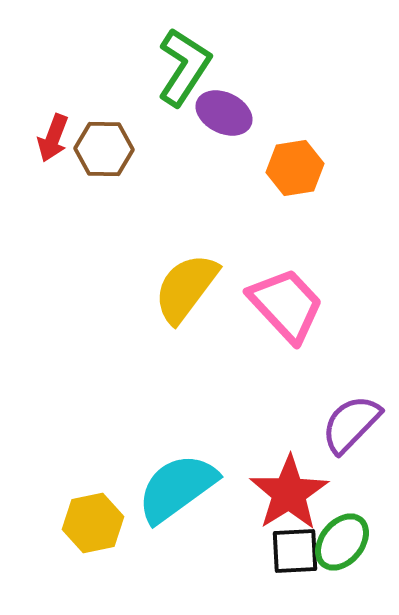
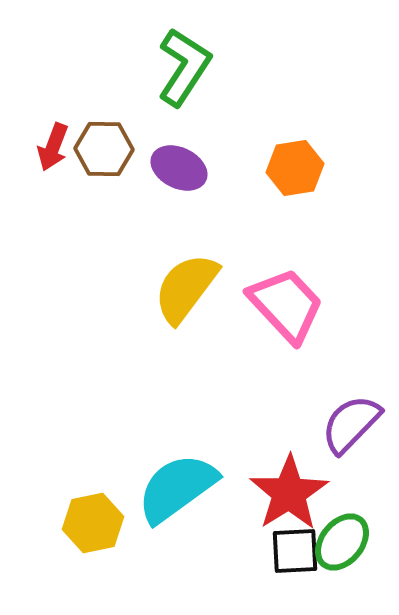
purple ellipse: moved 45 px left, 55 px down
red arrow: moved 9 px down
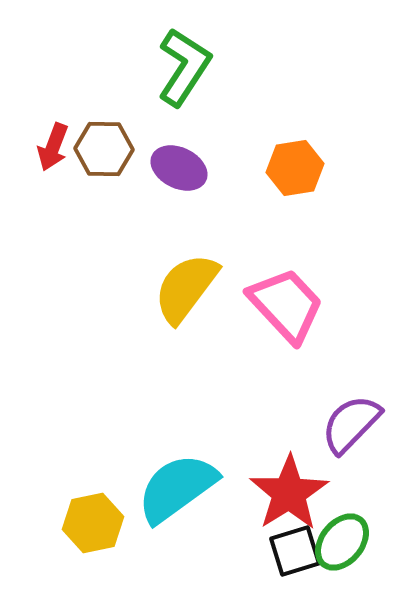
black square: rotated 14 degrees counterclockwise
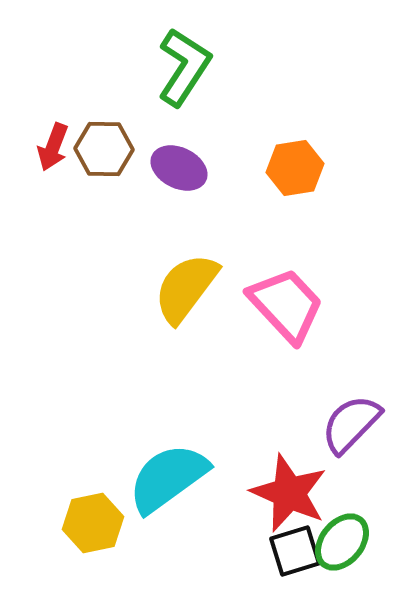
cyan semicircle: moved 9 px left, 10 px up
red star: rotated 16 degrees counterclockwise
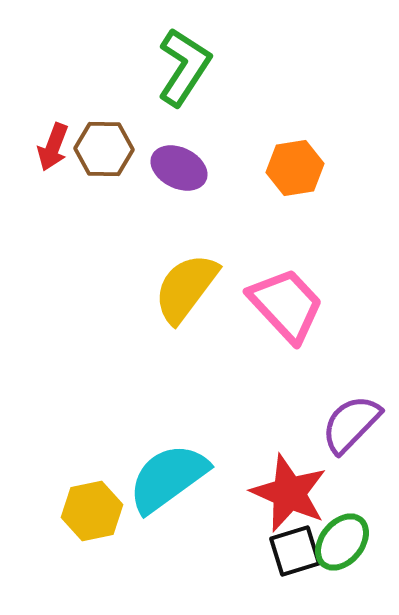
yellow hexagon: moved 1 px left, 12 px up
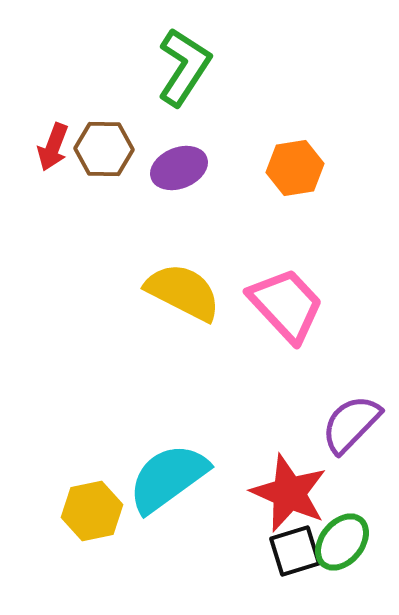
purple ellipse: rotated 48 degrees counterclockwise
yellow semicircle: moved 3 px left, 4 px down; rotated 80 degrees clockwise
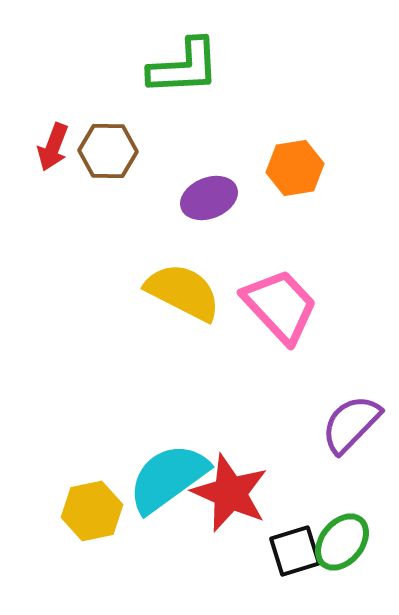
green L-shape: rotated 54 degrees clockwise
brown hexagon: moved 4 px right, 2 px down
purple ellipse: moved 30 px right, 30 px down
pink trapezoid: moved 6 px left, 1 px down
red star: moved 59 px left
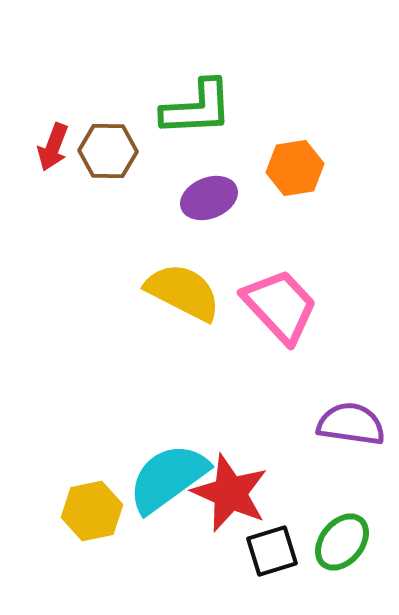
green L-shape: moved 13 px right, 41 px down
purple semicircle: rotated 54 degrees clockwise
black square: moved 23 px left
